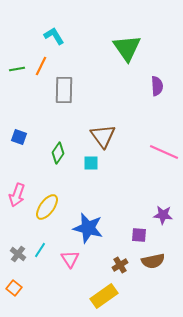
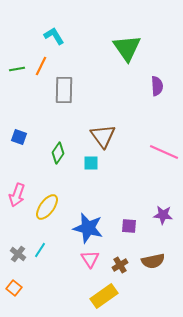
purple square: moved 10 px left, 9 px up
pink triangle: moved 20 px right
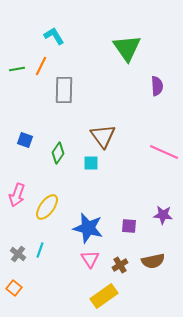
blue square: moved 6 px right, 3 px down
cyan line: rotated 14 degrees counterclockwise
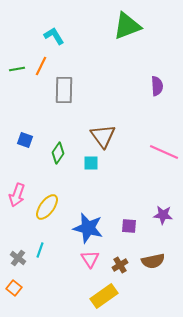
green triangle: moved 22 px up; rotated 44 degrees clockwise
gray cross: moved 4 px down
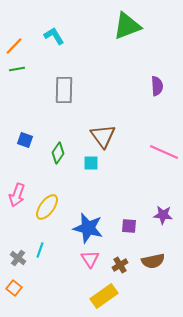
orange line: moved 27 px left, 20 px up; rotated 18 degrees clockwise
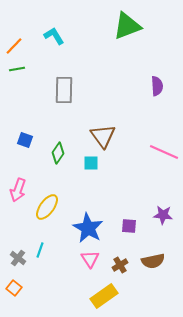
pink arrow: moved 1 px right, 5 px up
blue star: rotated 16 degrees clockwise
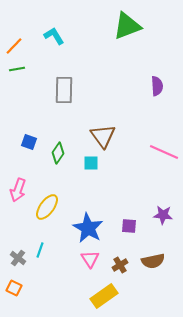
blue square: moved 4 px right, 2 px down
orange square: rotated 14 degrees counterclockwise
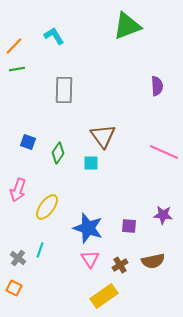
blue square: moved 1 px left
blue star: rotated 12 degrees counterclockwise
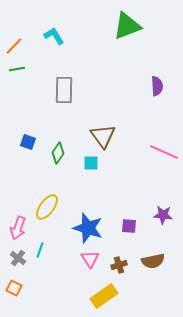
pink arrow: moved 38 px down
brown cross: moved 1 px left; rotated 14 degrees clockwise
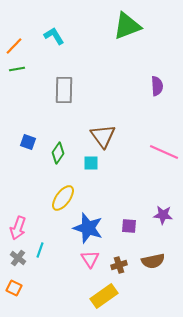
yellow ellipse: moved 16 px right, 9 px up
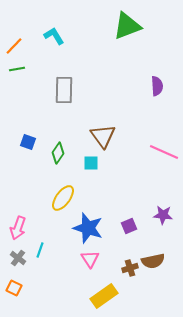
purple square: rotated 28 degrees counterclockwise
brown cross: moved 11 px right, 3 px down
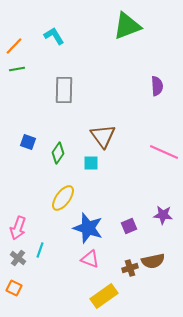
pink triangle: rotated 36 degrees counterclockwise
